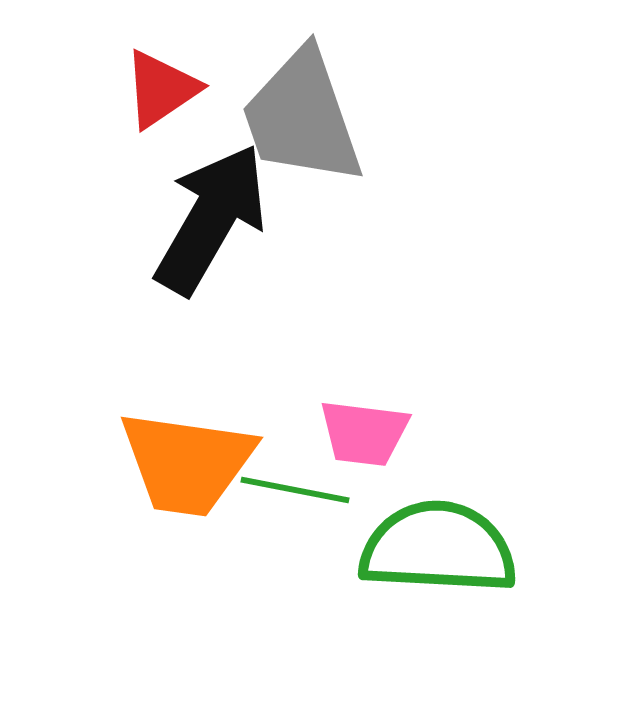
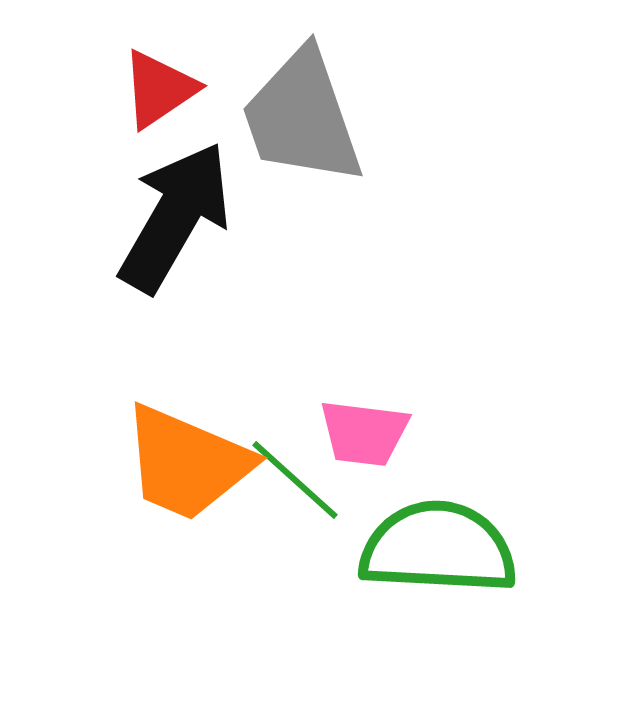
red triangle: moved 2 px left
black arrow: moved 36 px left, 2 px up
orange trapezoid: rotated 15 degrees clockwise
green line: moved 10 px up; rotated 31 degrees clockwise
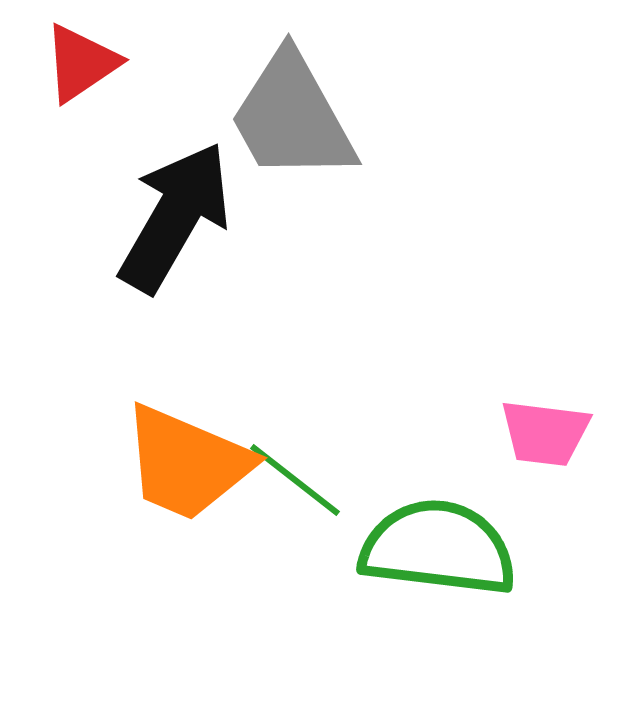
red triangle: moved 78 px left, 26 px up
gray trapezoid: moved 10 px left; rotated 10 degrees counterclockwise
pink trapezoid: moved 181 px right
green line: rotated 4 degrees counterclockwise
green semicircle: rotated 4 degrees clockwise
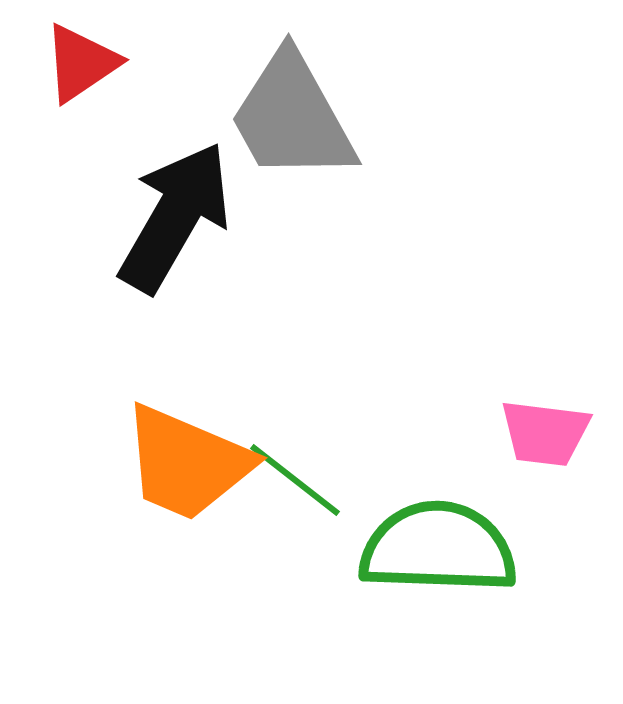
green semicircle: rotated 5 degrees counterclockwise
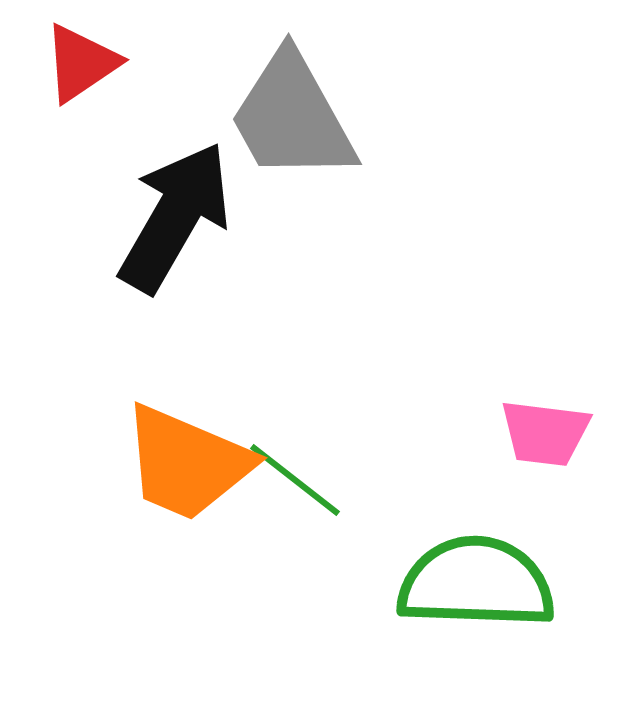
green semicircle: moved 38 px right, 35 px down
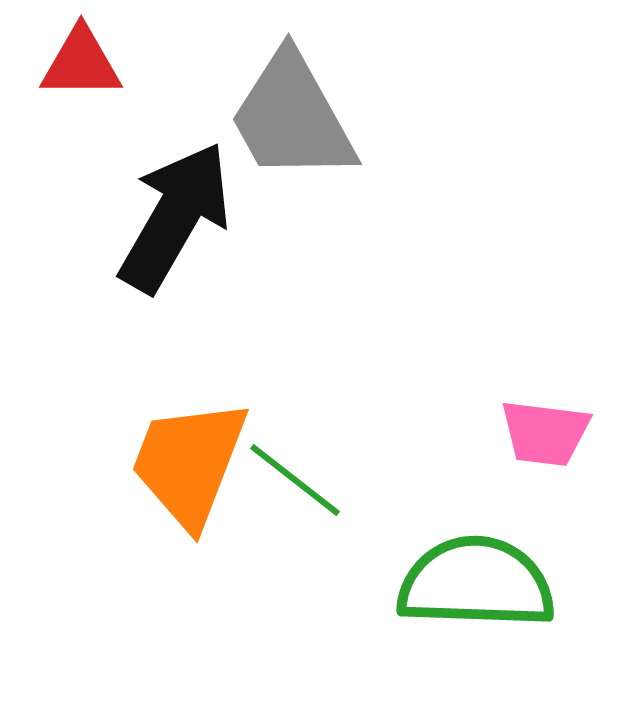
red triangle: rotated 34 degrees clockwise
orange trapezoid: moved 2 px right; rotated 88 degrees clockwise
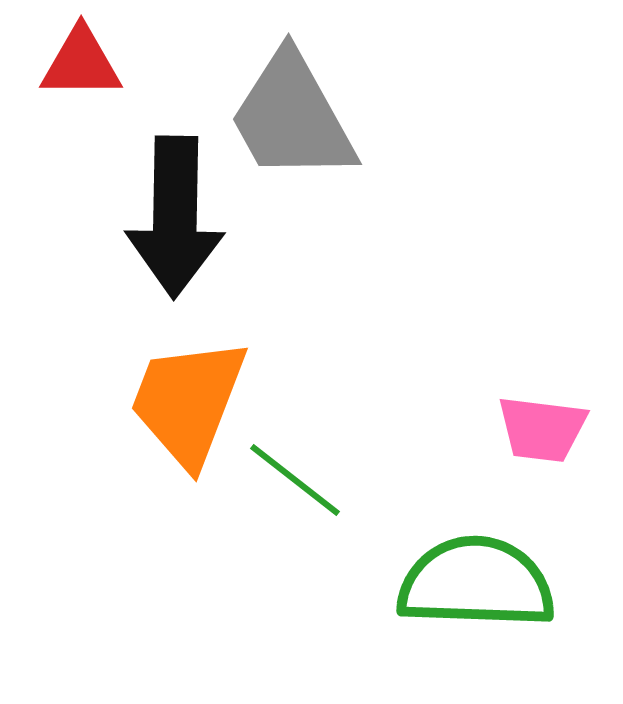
black arrow: rotated 151 degrees clockwise
pink trapezoid: moved 3 px left, 4 px up
orange trapezoid: moved 1 px left, 61 px up
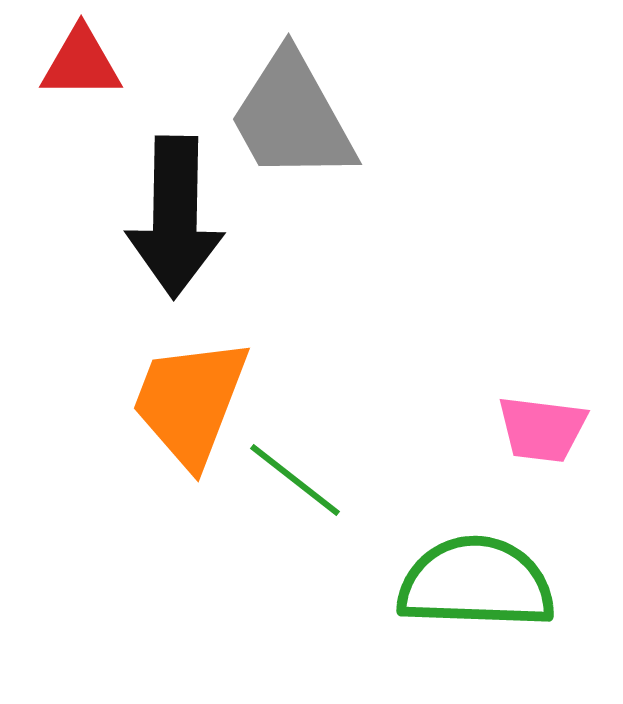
orange trapezoid: moved 2 px right
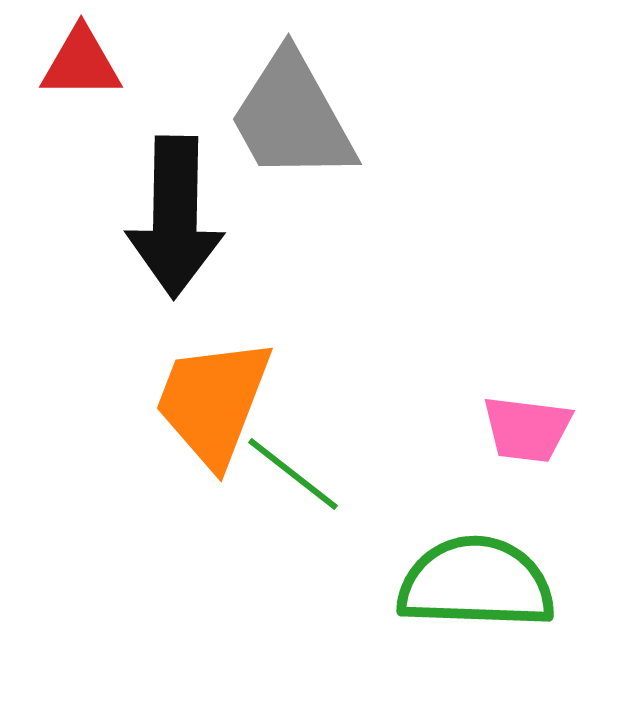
orange trapezoid: moved 23 px right
pink trapezoid: moved 15 px left
green line: moved 2 px left, 6 px up
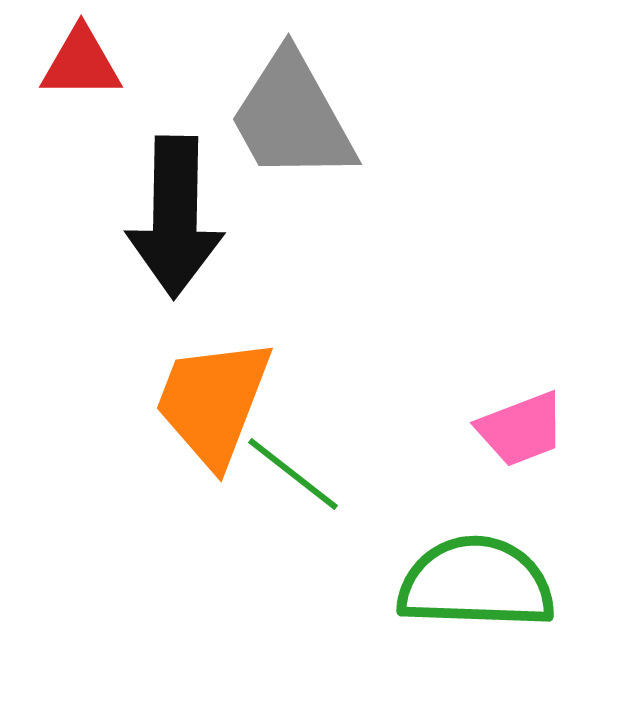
pink trapezoid: moved 6 px left; rotated 28 degrees counterclockwise
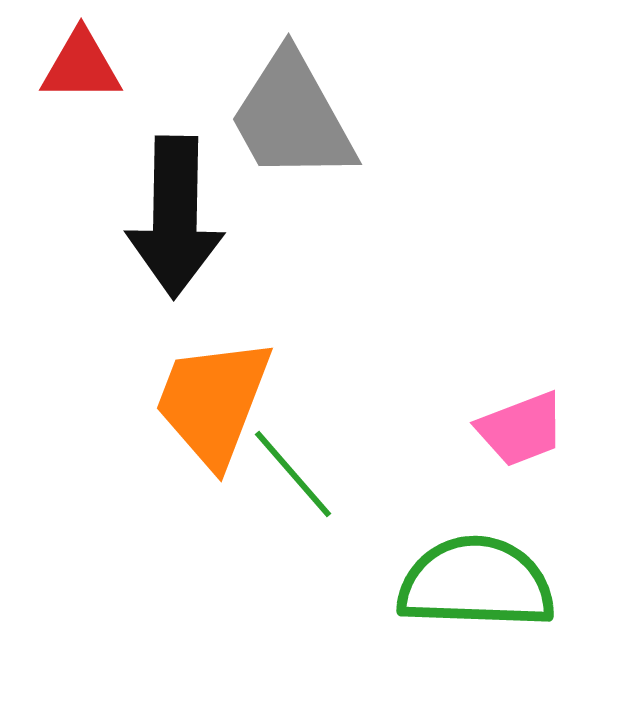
red triangle: moved 3 px down
green line: rotated 11 degrees clockwise
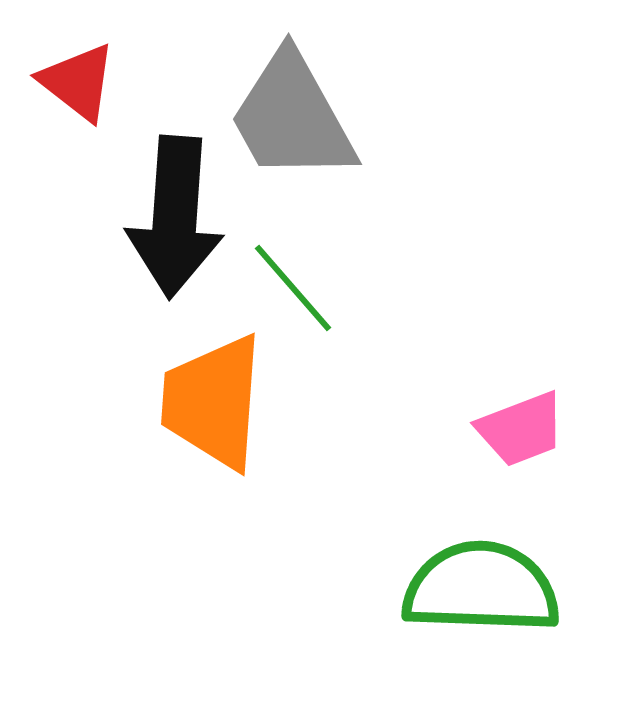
red triangle: moved 3 px left, 16 px down; rotated 38 degrees clockwise
black arrow: rotated 3 degrees clockwise
orange trapezoid: rotated 17 degrees counterclockwise
green line: moved 186 px up
green semicircle: moved 5 px right, 5 px down
